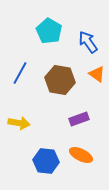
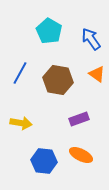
blue arrow: moved 3 px right, 3 px up
brown hexagon: moved 2 px left
yellow arrow: moved 2 px right
blue hexagon: moved 2 px left
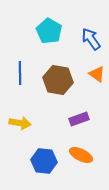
blue line: rotated 30 degrees counterclockwise
yellow arrow: moved 1 px left
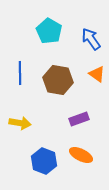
blue hexagon: rotated 15 degrees clockwise
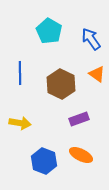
brown hexagon: moved 3 px right, 4 px down; rotated 16 degrees clockwise
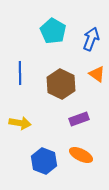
cyan pentagon: moved 4 px right
blue arrow: rotated 55 degrees clockwise
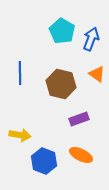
cyan pentagon: moved 9 px right
brown hexagon: rotated 12 degrees counterclockwise
yellow arrow: moved 12 px down
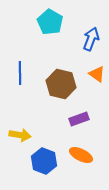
cyan pentagon: moved 12 px left, 9 px up
